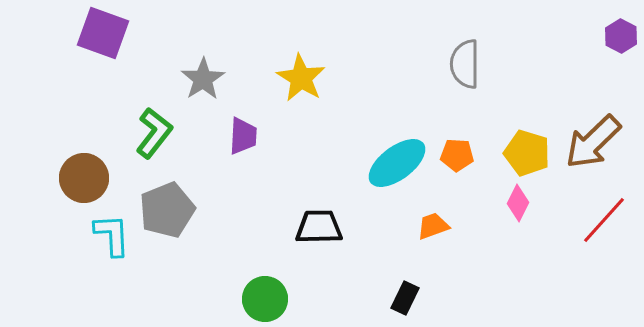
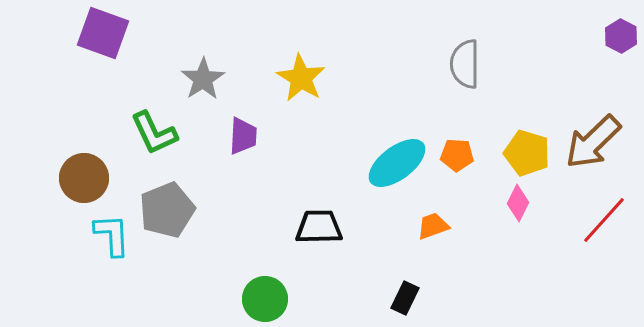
green L-shape: rotated 117 degrees clockwise
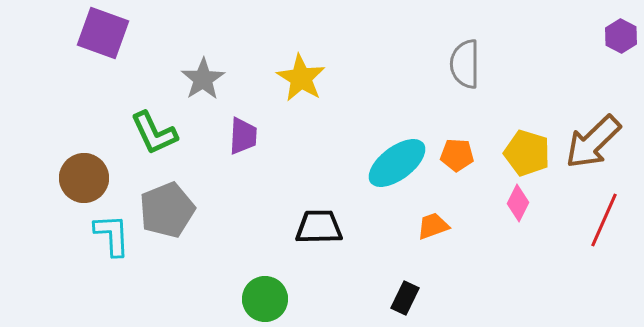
red line: rotated 18 degrees counterclockwise
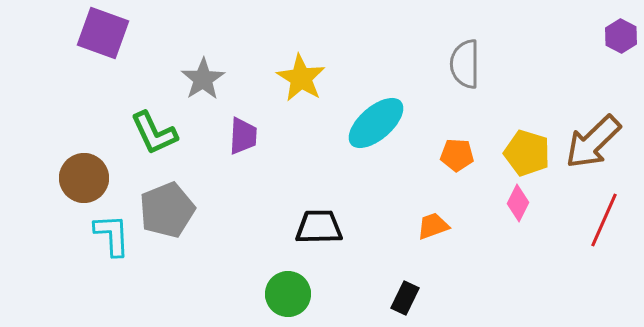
cyan ellipse: moved 21 px left, 40 px up; rotated 4 degrees counterclockwise
green circle: moved 23 px right, 5 px up
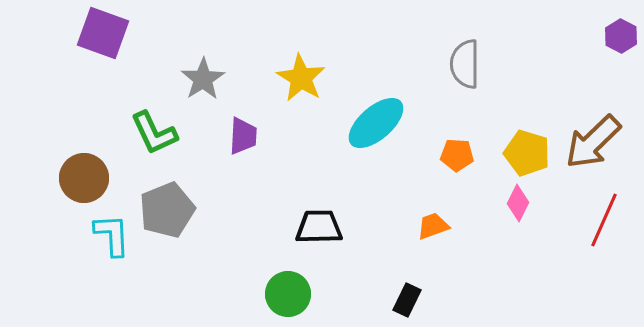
black rectangle: moved 2 px right, 2 px down
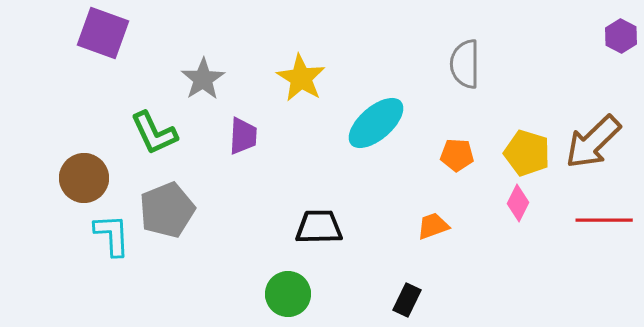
red line: rotated 66 degrees clockwise
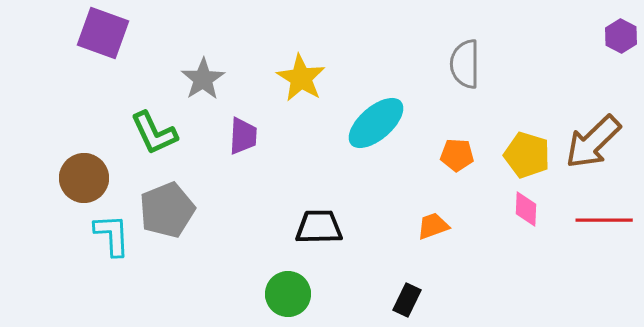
yellow pentagon: moved 2 px down
pink diamond: moved 8 px right, 6 px down; rotated 24 degrees counterclockwise
